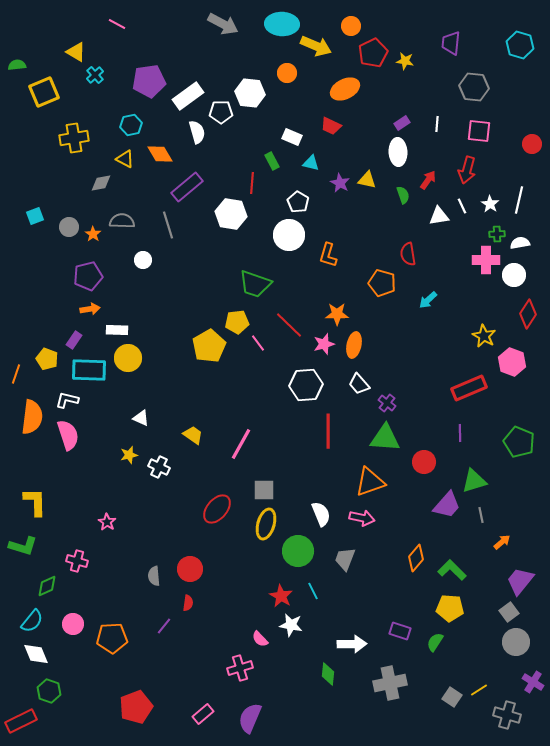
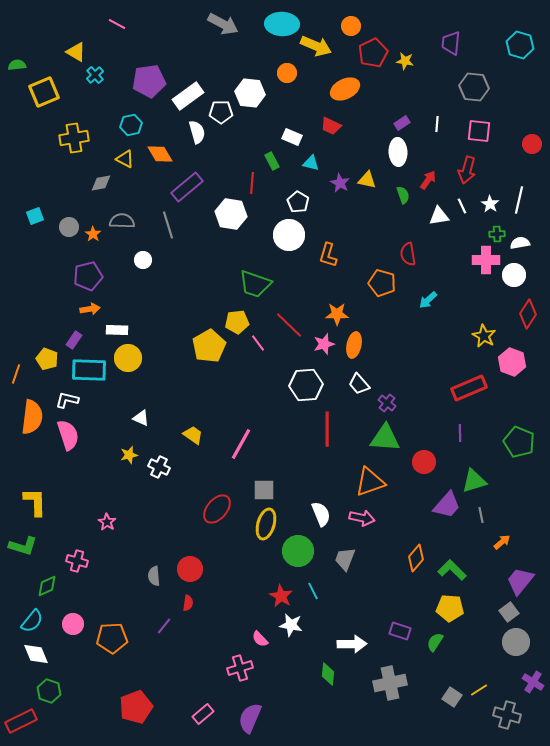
red line at (328, 431): moved 1 px left, 2 px up
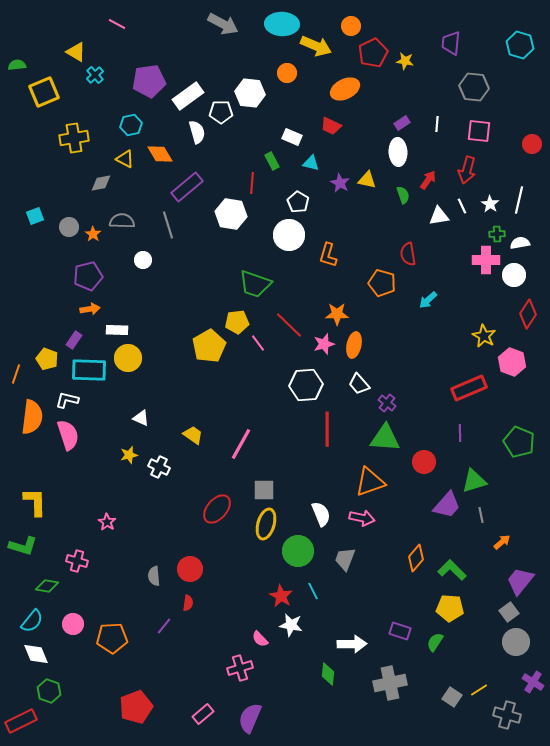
green diamond at (47, 586): rotated 35 degrees clockwise
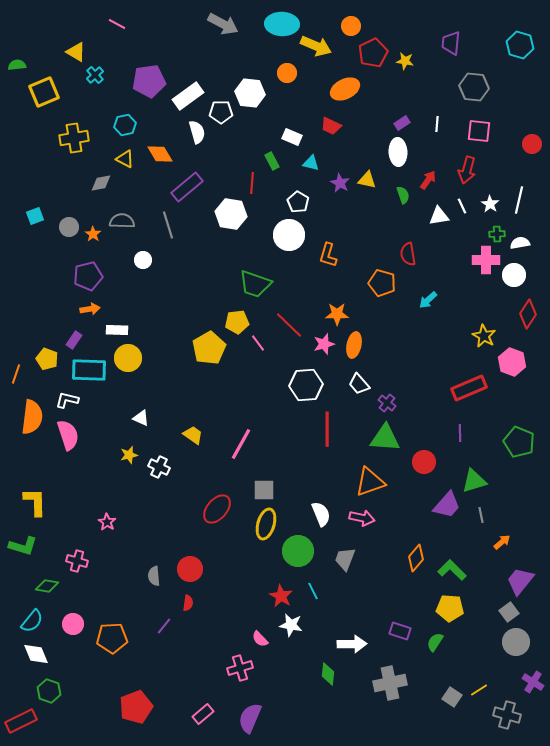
cyan hexagon at (131, 125): moved 6 px left
yellow pentagon at (209, 346): moved 2 px down
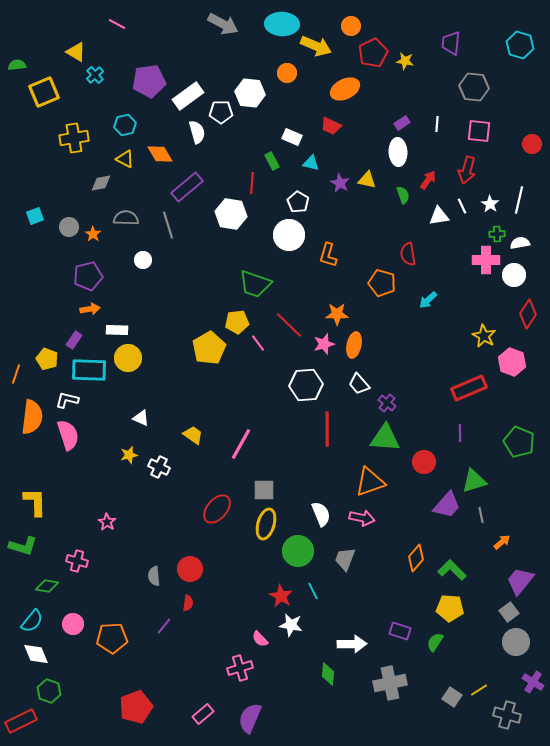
gray semicircle at (122, 221): moved 4 px right, 3 px up
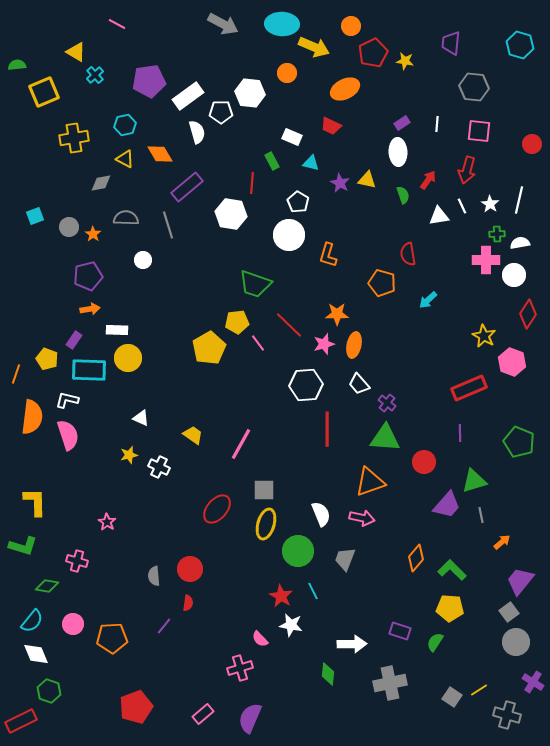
yellow arrow at (316, 46): moved 2 px left, 1 px down
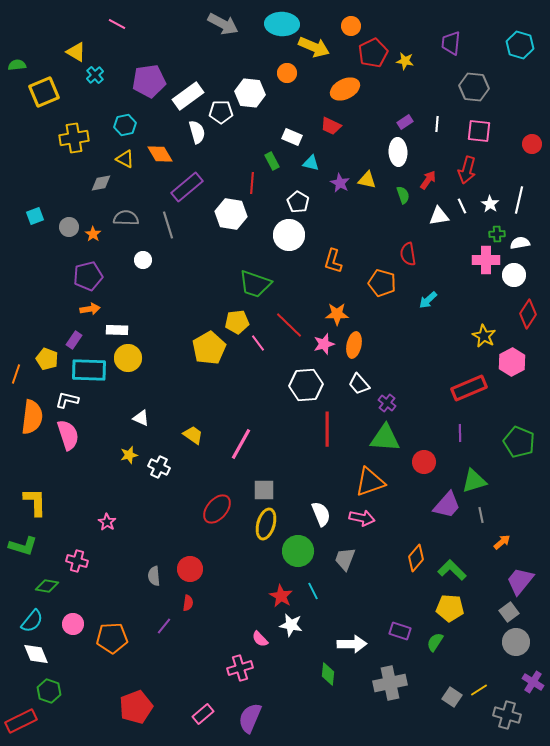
purple rectangle at (402, 123): moved 3 px right, 1 px up
orange L-shape at (328, 255): moved 5 px right, 6 px down
pink hexagon at (512, 362): rotated 12 degrees clockwise
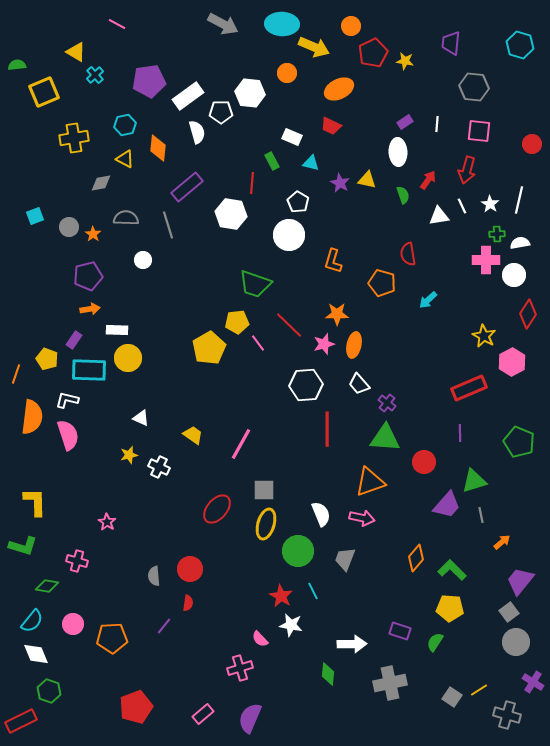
orange ellipse at (345, 89): moved 6 px left
orange diamond at (160, 154): moved 2 px left, 6 px up; rotated 36 degrees clockwise
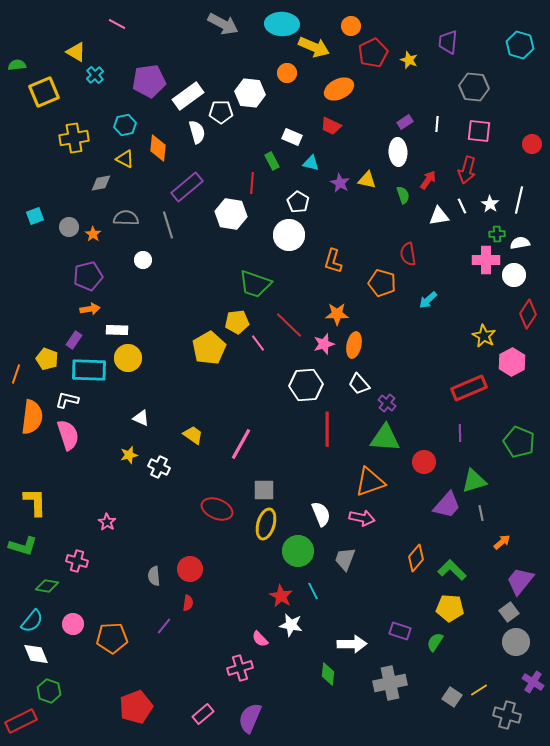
purple trapezoid at (451, 43): moved 3 px left, 1 px up
yellow star at (405, 61): moved 4 px right, 1 px up; rotated 12 degrees clockwise
red ellipse at (217, 509): rotated 72 degrees clockwise
gray line at (481, 515): moved 2 px up
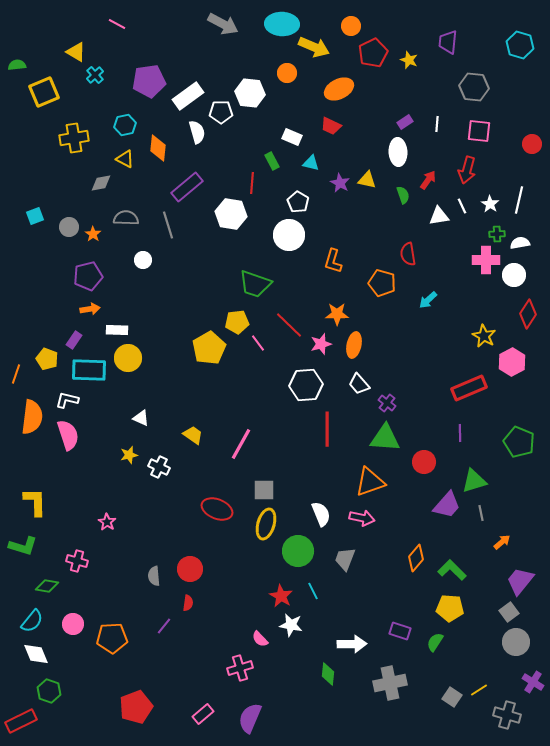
pink star at (324, 344): moved 3 px left
